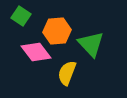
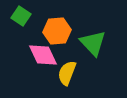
green triangle: moved 2 px right, 1 px up
pink diamond: moved 7 px right, 3 px down; rotated 12 degrees clockwise
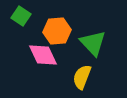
yellow semicircle: moved 15 px right, 4 px down
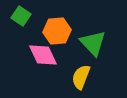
yellow semicircle: moved 1 px left
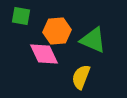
green square: rotated 24 degrees counterclockwise
green triangle: moved 3 px up; rotated 24 degrees counterclockwise
pink diamond: moved 1 px right, 1 px up
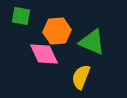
green triangle: moved 1 px left, 2 px down
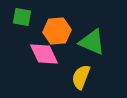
green square: moved 1 px right, 1 px down
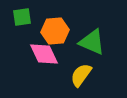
green square: rotated 18 degrees counterclockwise
orange hexagon: moved 2 px left
yellow semicircle: moved 2 px up; rotated 15 degrees clockwise
